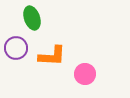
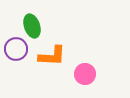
green ellipse: moved 8 px down
purple circle: moved 1 px down
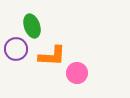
pink circle: moved 8 px left, 1 px up
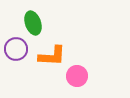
green ellipse: moved 1 px right, 3 px up
pink circle: moved 3 px down
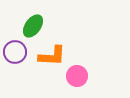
green ellipse: moved 3 px down; rotated 55 degrees clockwise
purple circle: moved 1 px left, 3 px down
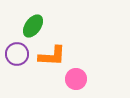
purple circle: moved 2 px right, 2 px down
pink circle: moved 1 px left, 3 px down
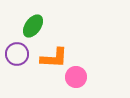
orange L-shape: moved 2 px right, 2 px down
pink circle: moved 2 px up
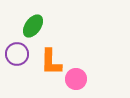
orange L-shape: moved 3 px left, 4 px down; rotated 88 degrees clockwise
pink circle: moved 2 px down
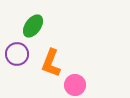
orange L-shape: moved 1 px down; rotated 20 degrees clockwise
pink circle: moved 1 px left, 6 px down
